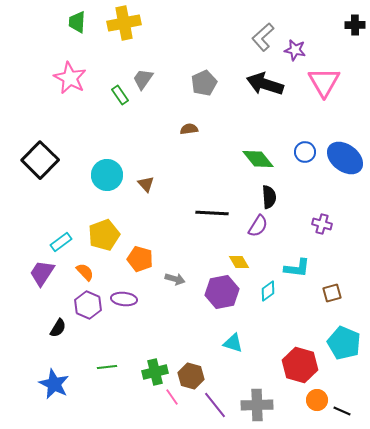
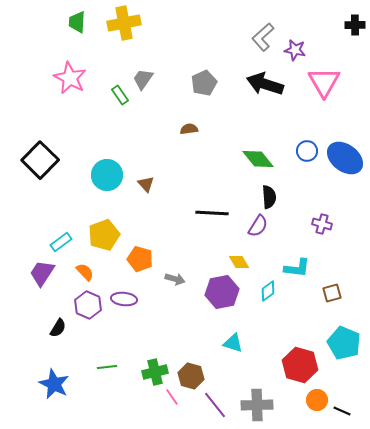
blue circle at (305, 152): moved 2 px right, 1 px up
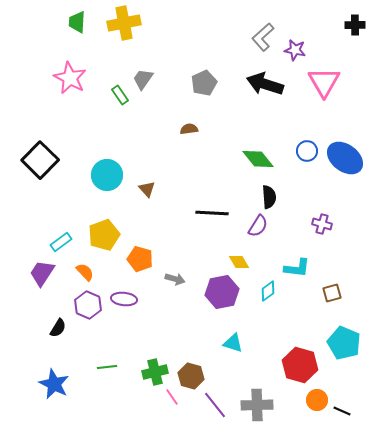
brown triangle at (146, 184): moved 1 px right, 5 px down
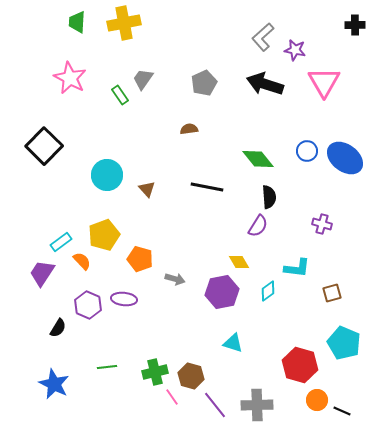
black square at (40, 160): moved 4 px right, 14 px up
black line at (212, 213): moved 5 px left, 26 px up; rotated 8 degrees clockwise
orange semicircle at (85, 272): moved 3 px left, 11 px up
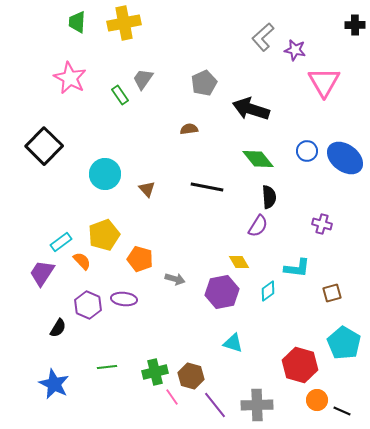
black arrow at (265, 84): moved 14 px left, 25 px down
cyan circle at (107, 175): moved 2 px left, 1 px up
cyan pentagon at (344, 343): rotated 8 degrees clockwise
